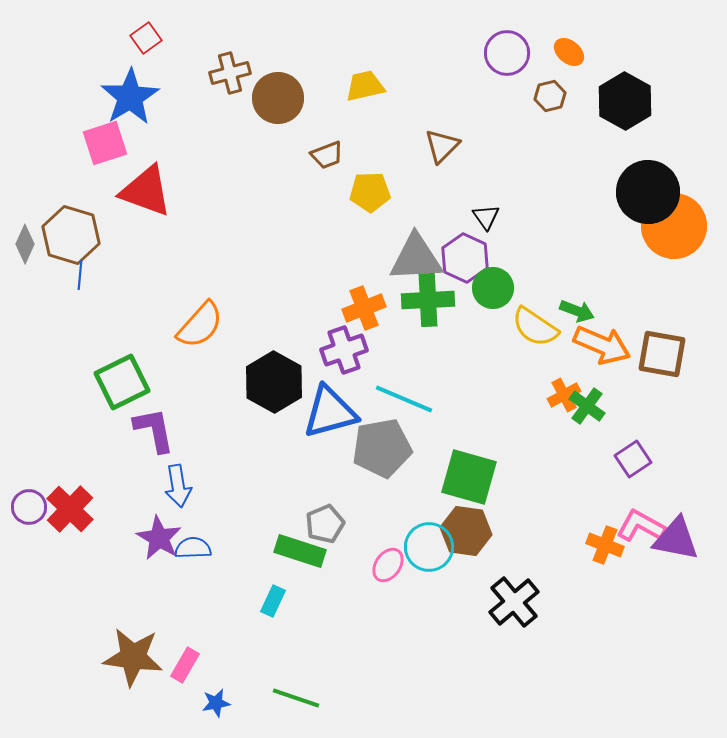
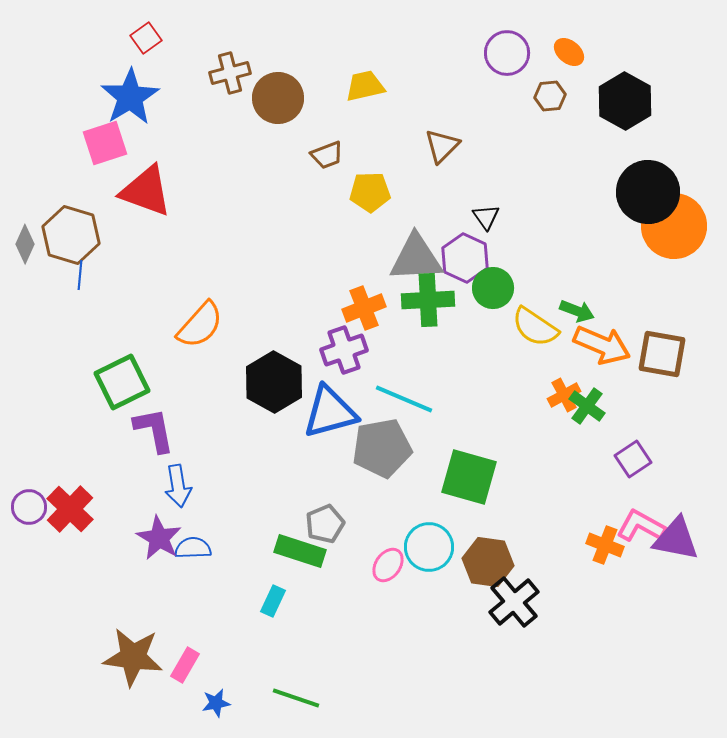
brown hexagon at (550, 96): rotated 8 degrees clockwise
brown hexagon at (466, 531): moved 22 px right, 31 px down
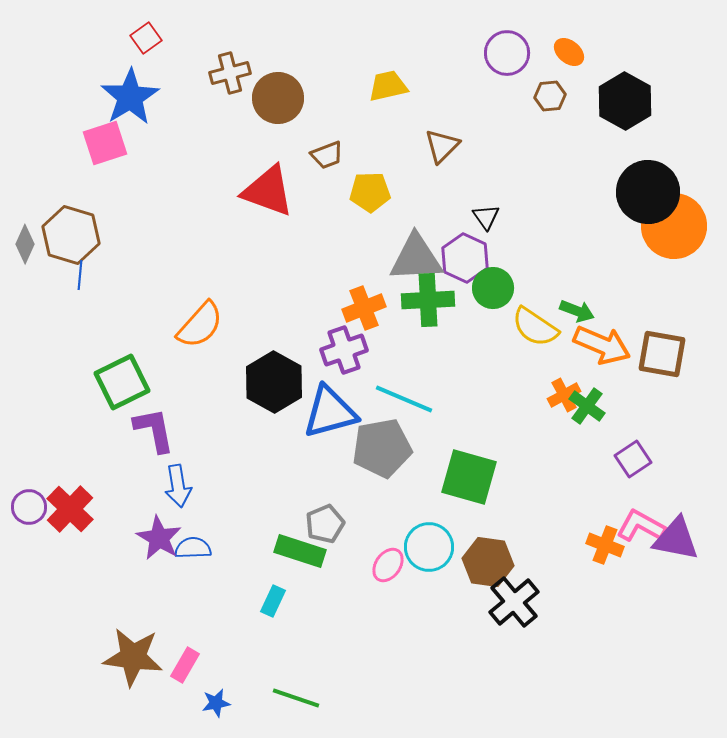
yellow trapezoid at (365, 86): moved 23 px right
red triangle at (146, 191): moved 122 px right
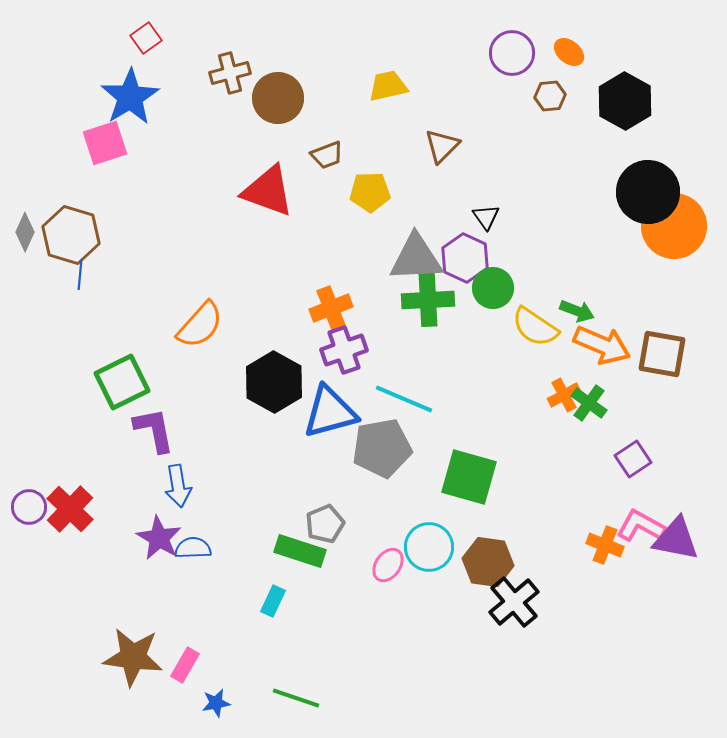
purple circle at (507, 53): moved 5 px right
gray diamond at (25, 244): moved 12 px up
orange cross at (364, 308): moved 33 px left
green cross at (587, 406): moved 2 px right, 3 px up
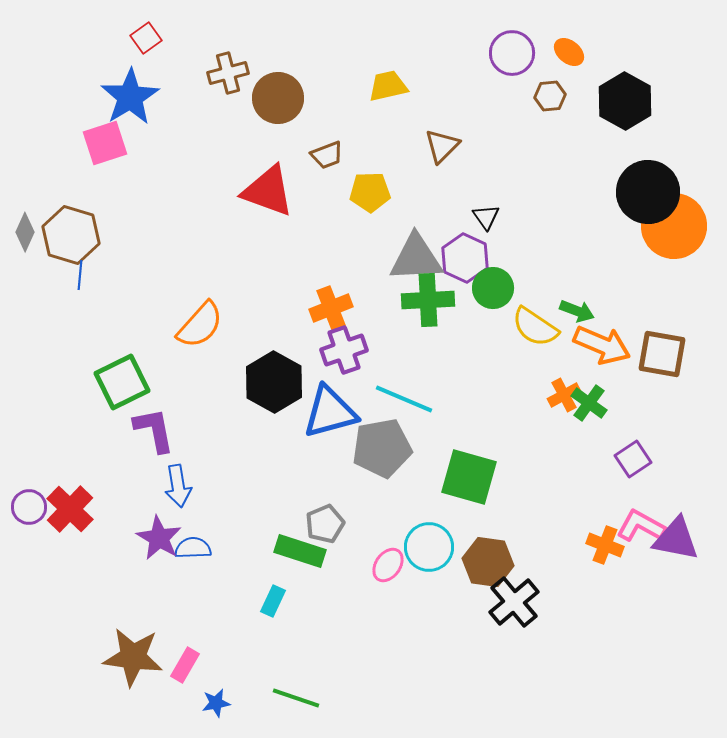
brown cross at (230, 73): moved 2 px left
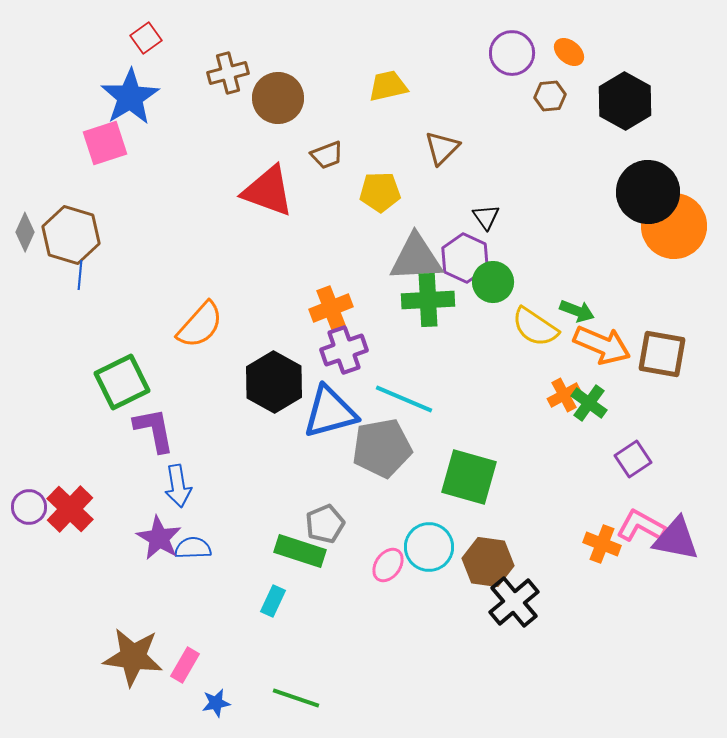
brown triangle at (442, 146): moved 2 px down
yellow pentagon at (370, 192): moved 10 px right
green circle at (493, 288): moved 6 px up
orange cross at (605, 545): moved 3 px left, 1 px up
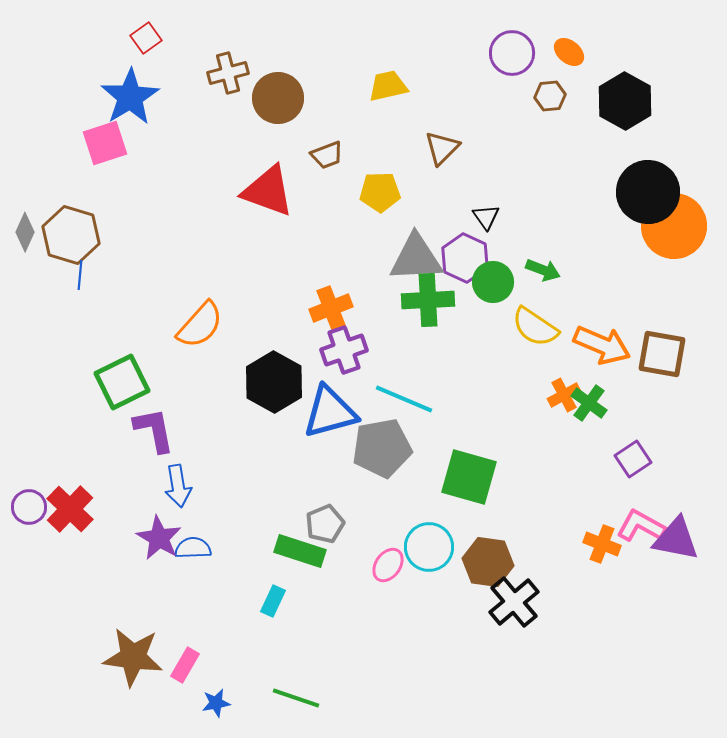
green arrow at (577, 311): moved 34 px left, 41 px up
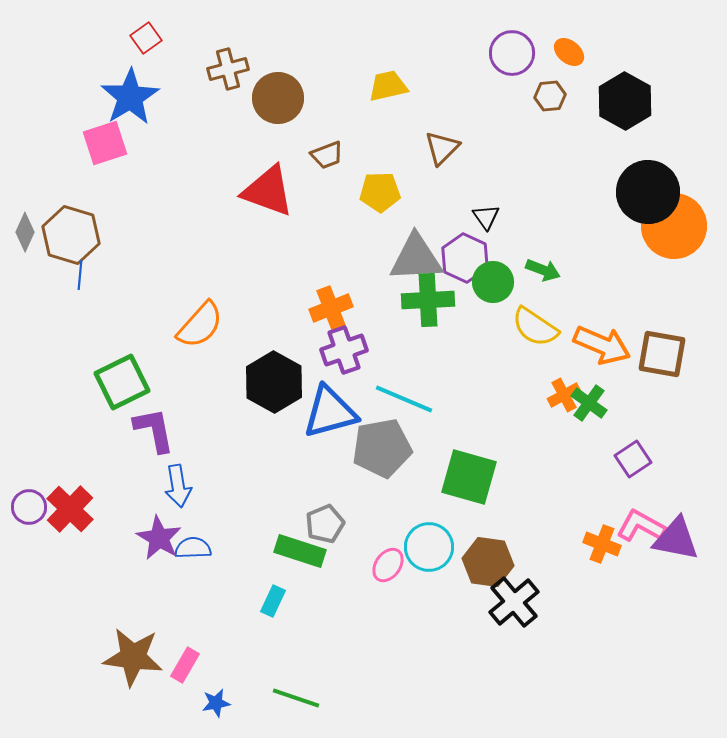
brown cross at (228, 73): moved 4 px up
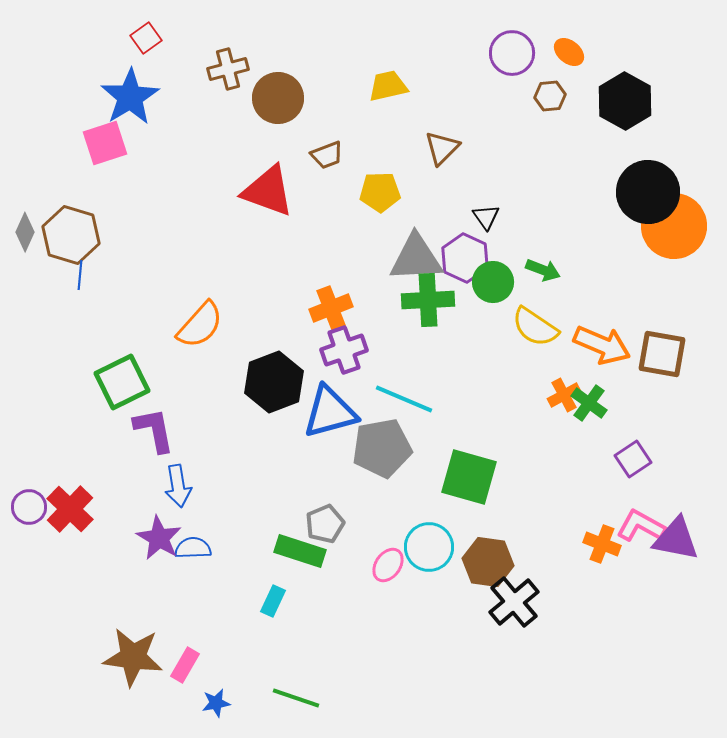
black hexagon at (274, 382): rotated 10 degrees clockwise
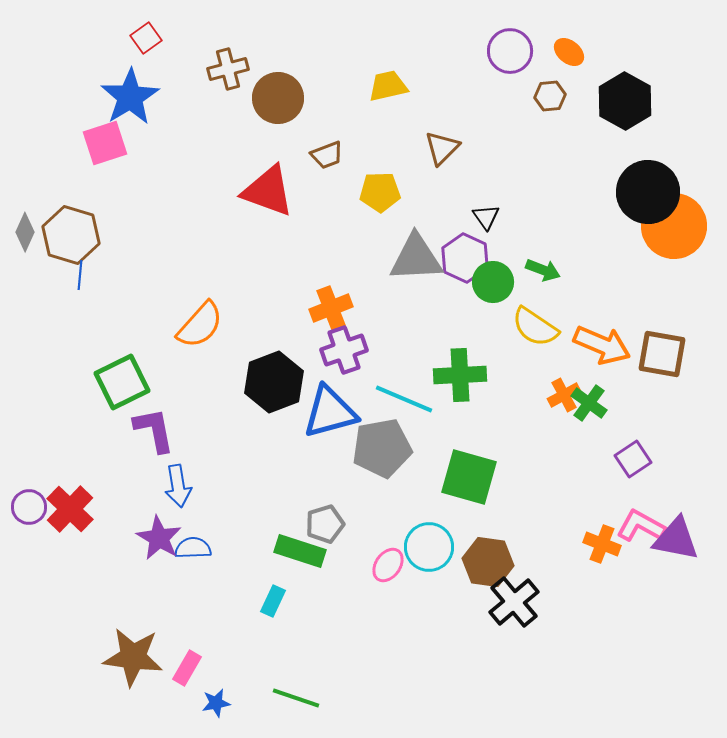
purple circle at (512, 53): moved 2 px left, 2 px up
green cross at (428, 300): moved 32 px right, 75 px down
gray pentagon at (325, 524): rotated 6 degrees clockwise
pink rectangle at (185, 665): moved 2 px right, 3 px down
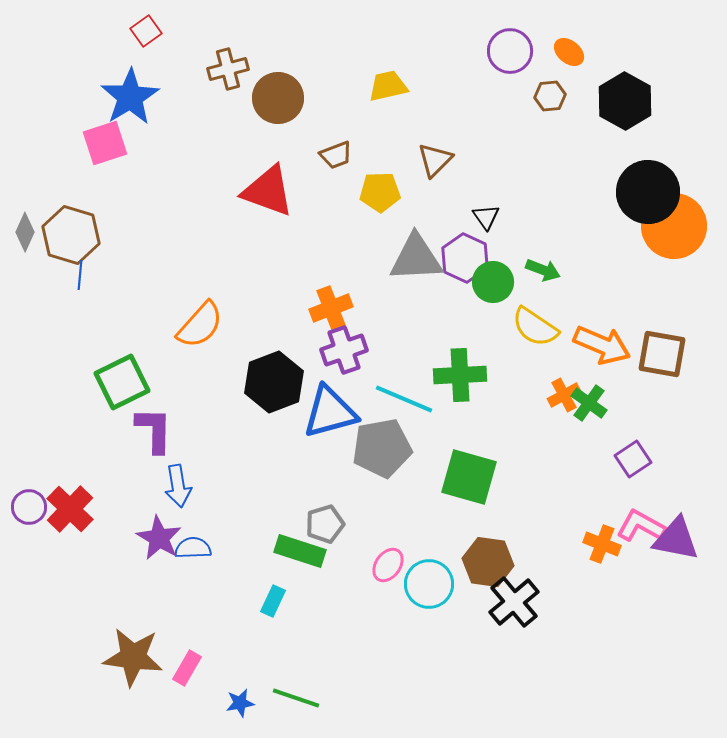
red square at (146, 38): moved 7 px up
brown triangle at (442, 148): moved 7 px left, 12 px down
brown trapezoid at (327, 155): moved 9 px right
purple L-shape at (154, 430): rotated 12 degrees clockwise
cyan circle at (429, 547): moved 37 px down
blue star at (216, 703): moved 24 px right
